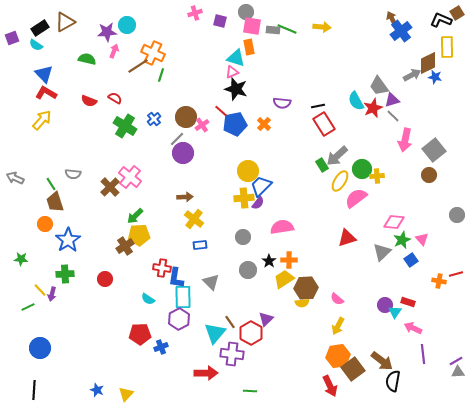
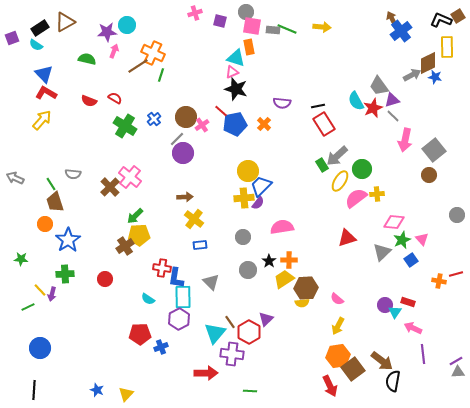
brown square at (457, 13): moved 1 px right, 3 px down
yellow cross at (377, 176): moved 18 px down
red hexagon at (251, 333): moved 2 px left, 1 px up
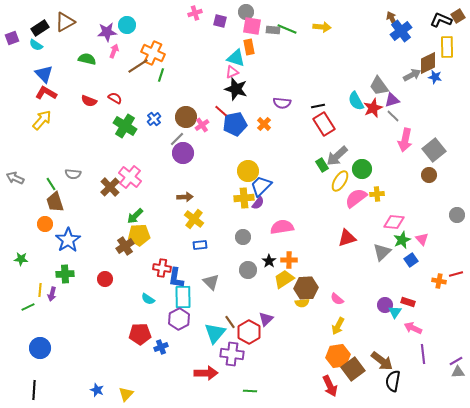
yellow line at (40, 290): rotated 48 degrees clockwise
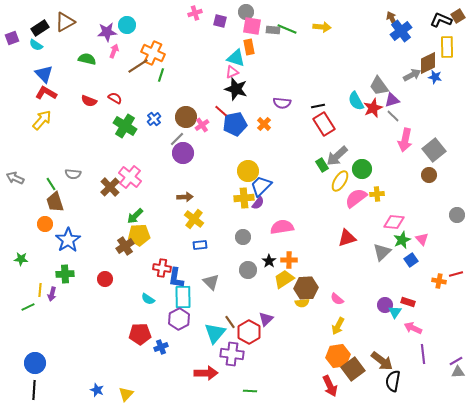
blue circle at (40, 348): moved 5 px left, 15 px down
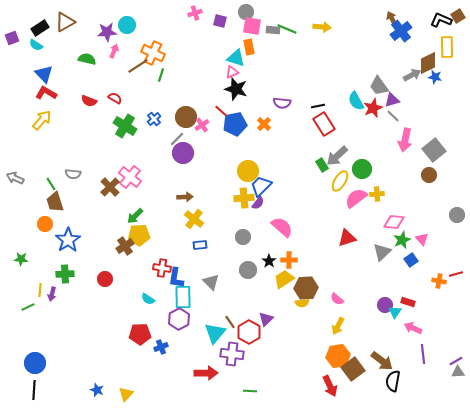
pink semicircle at (282, 227): rotated 50 degrees clockwise
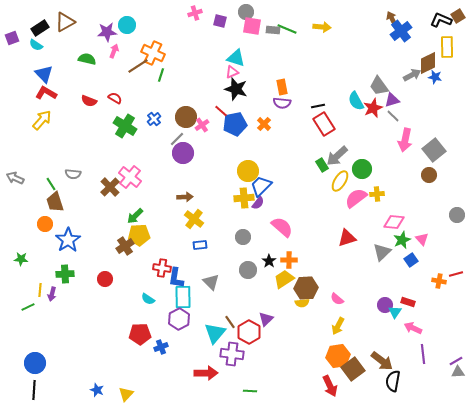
orange rectangle at (249, 47): moved 33 px right, 40 px down
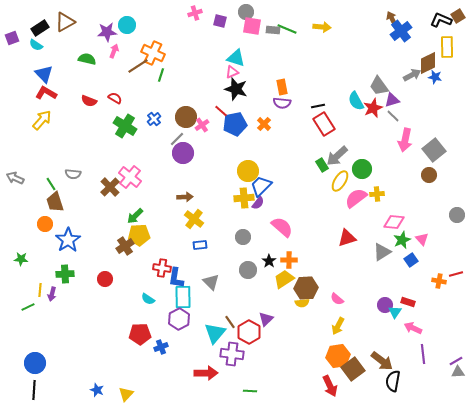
gray triangle at (382, 252): rotated 12 degrees clockwise
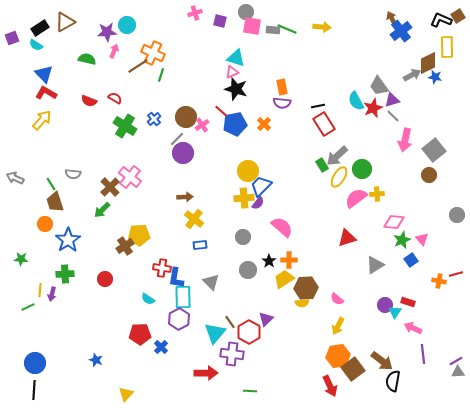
yellow ellipse at (340, 181): moved 1 px left, 4 px up
green arrow at (135, 216): moved 33 px left, 6 px up
gray triangle at (382, 252): moved 7 px left, 13 px down
blue cross at (161, 347): rotated 24 degrees counterclockwise
blue star at (97, 390): moved 1 px left, 30 px up
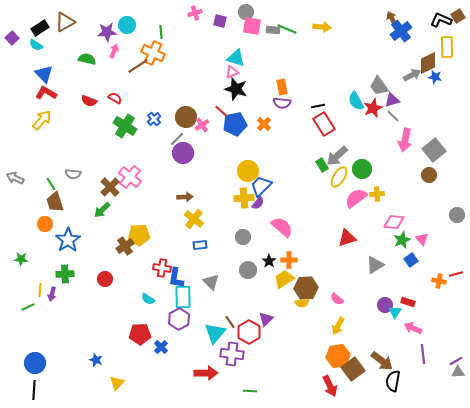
purple square at (12, 38): rotated 24 degrees counterclockwise
green line at (161, 75): moved 43 px up; rotated 24 degrees counterclockwise
yellow triangle at (126, 394): moved 9 px left, 11 px up
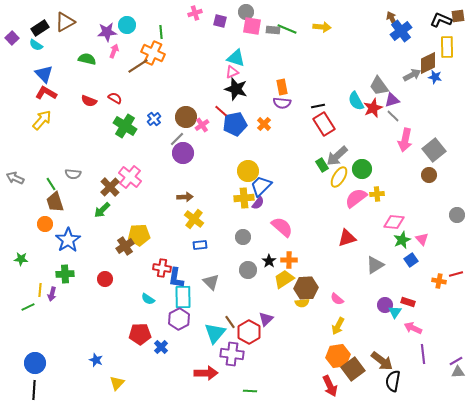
brown square at (458, 16): rotated 24 degrees clockwise
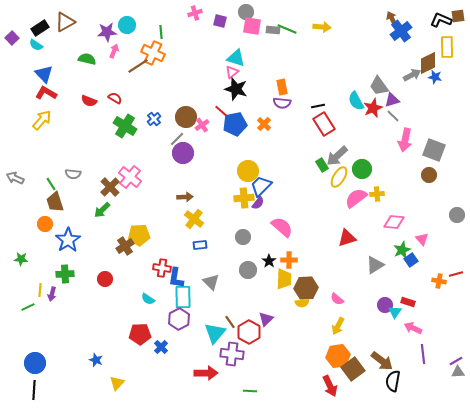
pink triangle at (232, 72): rotated 16 degrees counterclockwise
gray square at (434, 150): rotated 30 degrees counterclockwise
green star at (402, 240): moved 10 px down
yellow trapezoid at (284, 279): rotated 125 degrees clockwise
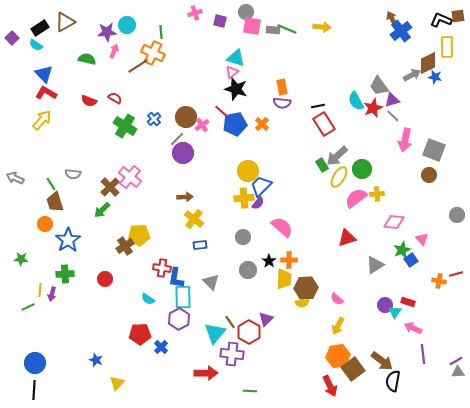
orange cross at (264, 124): moved 2 px left
